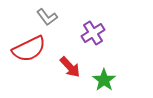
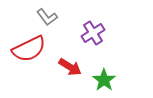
red arrow: rotated 15 degrees counterclockwise
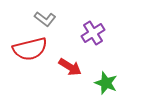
gray L-shape: moved 2 px left, 2 px down; rotated 15 degrees counterclockwise
red semicircle: moved 1 px right; rotated 12 degrees clockwise
green star: moved 2 px right, 3 px down; rotated 15 degrees counterclockwise
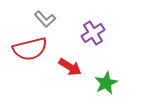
gray L-shape: rotated 10 degrees clockwise
green star: rotated 25 degrees clockwise
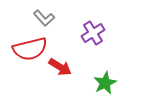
gray L-shape: moved 1 px left, 1 px up
red arrow: moved 10 px left
green star: moved 1 px left
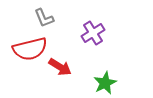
gray L-shape: rotated 20 degrees clockwise
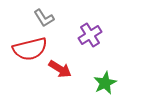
gray L-shape: rotated 10 degrees counterclockwise
purple cross: moved 3 px left, 2 px down
red arrow: moved 2 px down
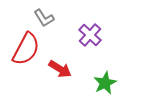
purple cross: rotated 15 degrees counterclockwise
red semicircle: moved 4 px left; rotated 48 degrees counterclockwise
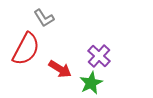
purple cross: moved 9 px right, 21 px down
green star: moved 14 px left
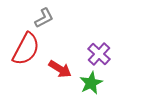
gray L-shape: rotated 85 degrees counterclockwise
purple cross: moved 2 px up
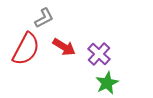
red arrow: moved 4 px right, 22 px up
green star: moved 16 px right
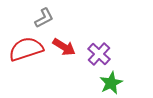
red semicircle: rotated 136 degrees counterclockwise
green star: moved 4 px right
